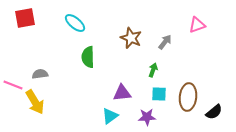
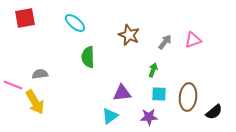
pink triangle: moved 4 px left, 15 px down
brown star: moved 2 px left, 3 px up
purple star: moved 2 px right
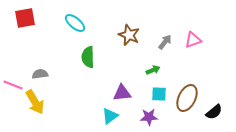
green arrow: rotated 48 degrees clockwise
brown ellipse: moved 1 px left, 1 px down; rotated 20 degrees clockwise
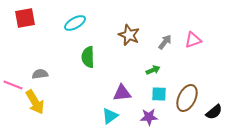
cyan ellipse: rotated 70 degrees counterclockwise
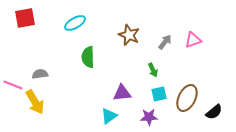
green arrow: rotated 88 degrees clockwise
cyan square: rotated 14 degrees counterclockwise
cyan triangle: moved 1 px left
